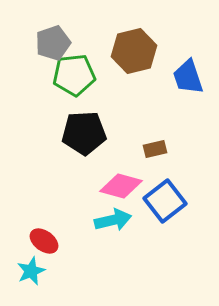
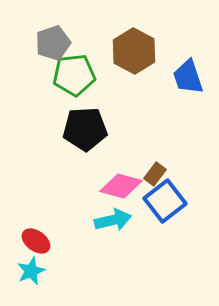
brown hexagon: rotated 18 degrees counterclockwise
black pentagon: moved 1 px right, 4 px up
brown rectangle: moved 25 px down; rotated 40 degrees counterclockwise
red ellipse: moved 8 px left
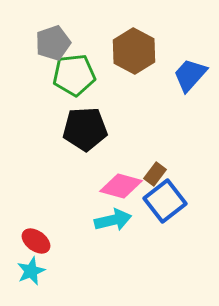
blue trapezoid: moved 2 px right, 2 px up; rotated 60 degrees clockwise
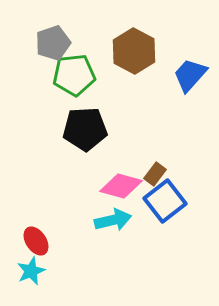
red ellipse: rotated 20 degrees clockwise
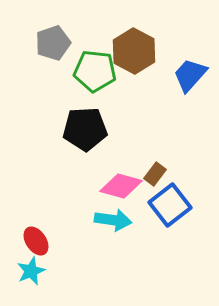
green pentagon: moved 21 px right, 4 px up; rotated 12 degrees clockwise
blue square: moved 5 px right, 4 px down
cyan arrow: rotated 21 degrees clockwise
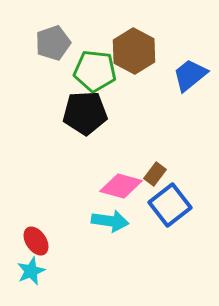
blue trapezoid: rotated 9 degrees clockwise
black pentagon: moved 16 px up
cyan arrow: moved 3 px left, 1 px down
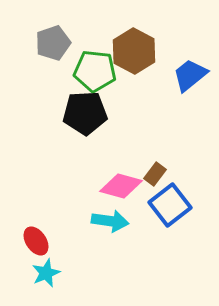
cyan star: moved 15 px right, 2 px down
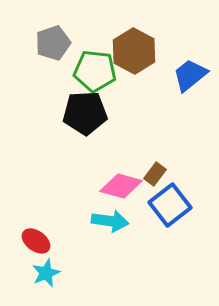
red ellipse: rotated 20 degrees counterclockwise
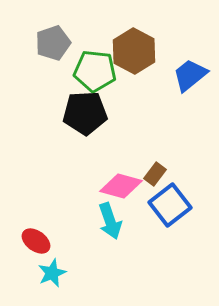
cyan arrow: rotated 63 degrees clockwise
cyan star: moved 6 px right
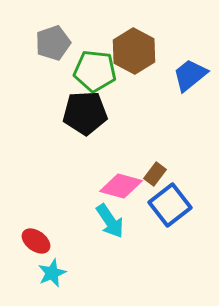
cyan arrow: rotated 15 degrees counterclockwise
